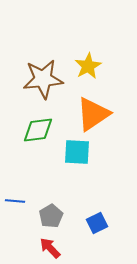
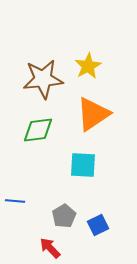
cyan square: moved 6 px right, 13 px down
gray pentagon: moved 13 px right
blue square: moved 1 px right, 2 px down
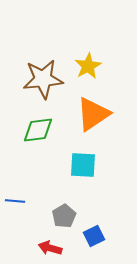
blue square: moved 4 px left, 11 px down
red arrow: rotated 30 degrees counterclockwise
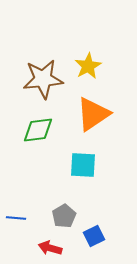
blue line: moved 1 px right, 17 px down
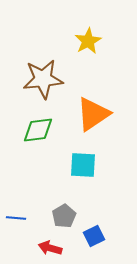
yellow star: moved 25 px up
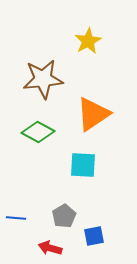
green diamond: moved 2 px down; rotated 36 degrees clockwise
blue square: rotated 15 degrees clockwise
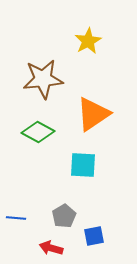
red arrow: moved 1 px right
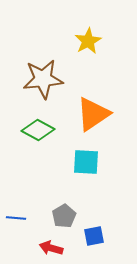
green diamond: moved 2 px up
cyan square: moved 3 px right, 3 px up
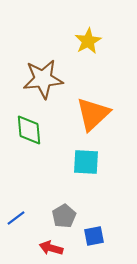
orange triangle: rotated 9 degrees counterclockwise
green diamond: moved 9 px left; rotated 56 degrees clockwise
blue line: rotated 42 degrees counterclockwise
